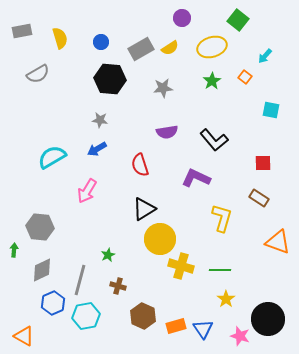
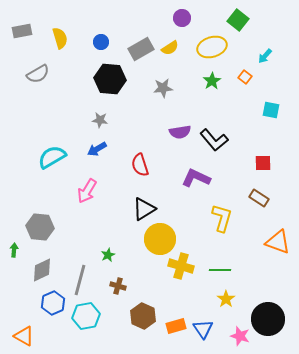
purple semicircle at (167, 132): moved 13 px right
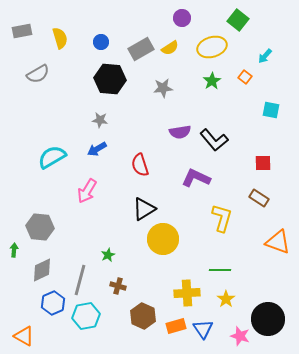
yellow circle at (160, 239): moved 3 px right
yellow cross at (181, 266): moved 6 px right, 27 px down; rotated 20 degrees counterclockwise
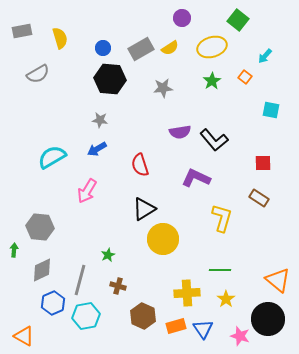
blue circle at (101, 42): moved 2 px right, 6 px down
orange triangle at (278, 242): moved 38 px down; rotated 20 degrees clockwise
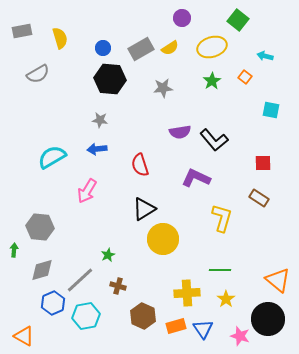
cyan arrow at (265, 56): rotated 63 degrees clockwise
blue arrow at (97, 149): rotated 24 degrees clockwise
gray diamond at (42, 270): rotated 10 degrees clockwise
gray line at (80, 280): rotated 32 degrees clockwise
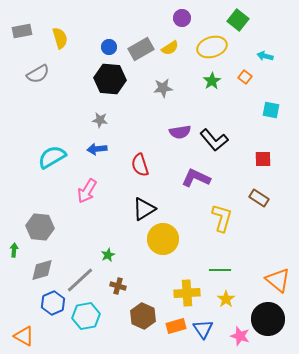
blue circle at (103, 48): moved 6 px right, 1 px up
red square at (263, 163): moved 4 px up
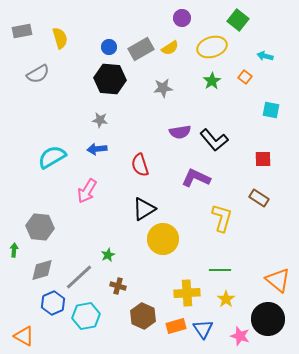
gray line at (80, 280): moved 1 px left, 3 px up
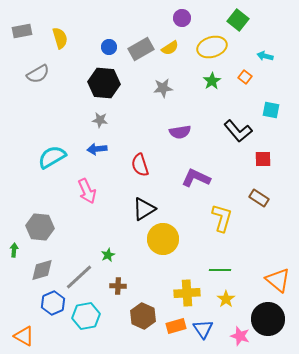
black hexagon at (110, 79): moved 6 px left, 4 px down
black L-shape at (214, 140): moved 24 px right, 9 px up
pink arrow at (87, 191): rotated 55 degrees counterclockwise
brown cross at (118, 286): rotated 14 degrees counterclockwise
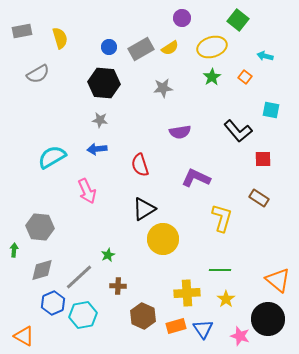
green star at (212, 81): moved 4 px up
cyan hexagon at (86, 316): moved 3 px left, 1 px up
